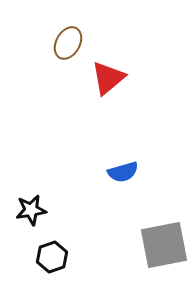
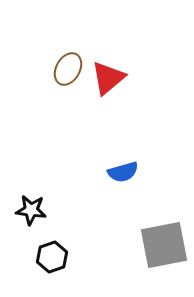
brown ellipse: moved 26 px down
black star: rotated 16 degrees clockwise
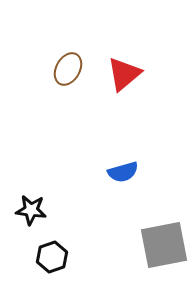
red triangle: moved 16 px right, 4 px up
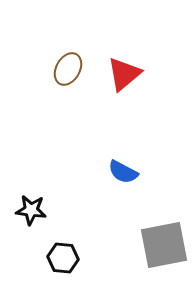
blue semicircle: rotated 44 degrees clockwise
black hexagon: moved 11 px right, 1 px down; rotated 24 degrees clockwise
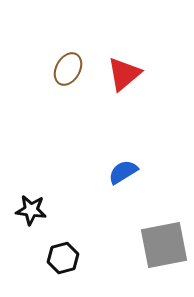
blue semicircle: rotated 120 degrees clockwise
black hexagon: rotated 20 degrees counterclockwise
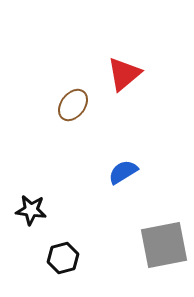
brown ellipse: moved 5 px right, 36 px down; rotated 8 degrees clockwise
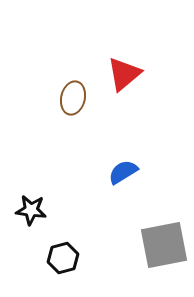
brown ellipse: moved 7 px up; rotated 24 degrees counterclockwise
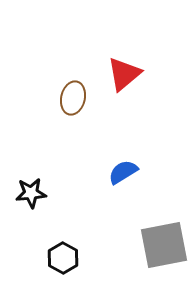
black star: moved 17 px up; rotated 12 degrees counterclockwise
black hexagon: rotated 16 degrees counterclockwise
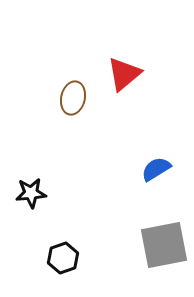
blue semicircle: moved 33 px right, 3 px up
black hexagon: rotated 12 degrees clockwise
